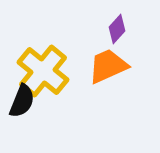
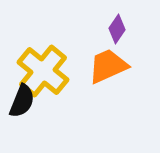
purple diamond: rotated 8 degrees counterclockwise
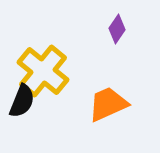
orange trapezoid: moved 38 px down
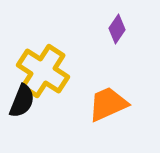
yellow cross: rotated 6 degrees counterclockwise
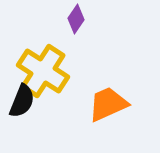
purple diamond: moved 41 px left, 10 px up
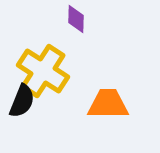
purple diamond: rotated 32 degrees counterclockwise
orange trapezoid: rotated 24 degrees clockwise
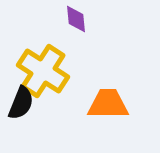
purple diamond: rotated 8 degrees counterclockwise
black semicircle: moved 1 px left, 2 px down
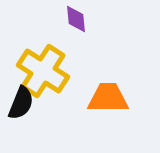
orange trapezoid: moved 6 px up
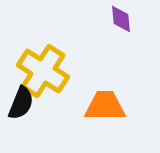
purple diamond: moved 45 px right
orange trapezoid: moved 3 px left, 8 px down
